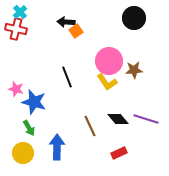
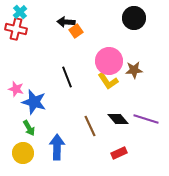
yellow L-shape: moved 1 px right, 1 px up
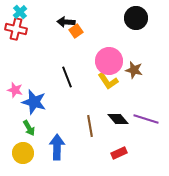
black circle: moved 2 px right
brown star: rotated 18 degrees clockwise
pink star: moved 1 px left, 1 px down
brown line: rotated 15 degrees clockwise
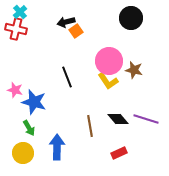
black circle: moved 5 px left
black arrow: rotated 18 degrees counterclockwise
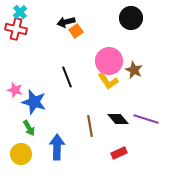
brown star: rotated 12 degrees clockwise
yellow circle: moved 2 px left, 1 px down
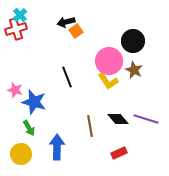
cyan cross: moved 3 px down
black circle: moved 2 px right, 23 px down
red cross: rotated 30 degrees counterclockwise
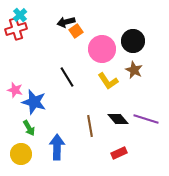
pink circle: moved 7 px left, 12 px up
black line: rotated 10 degrees counterclockwise
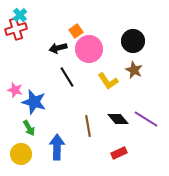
black arrow: moved 8 px left, 26 px down
pink circle: moved 13 px left
purple line: rotated 15 degrees clockwise
brown line: moved 2 px left
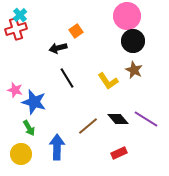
pink circle: moved 38 px right, 33 px up
black line: moved 1 px down
brown line: rotated 60 degrees clockwise
